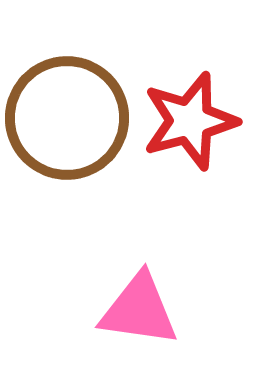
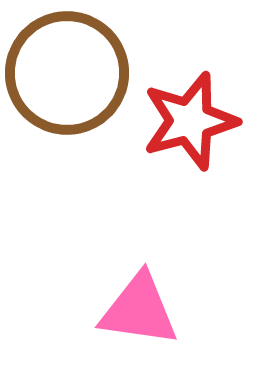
brown circle: moved 45 px up
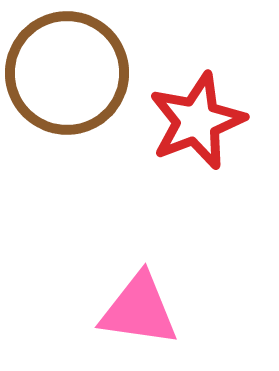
red star: moved 7 px right; rotated 6 degrees counterclockwise
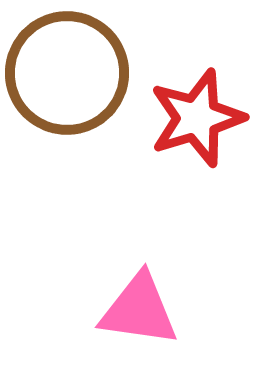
red star: moved 3 px up; rotated 4 degrees clockwise
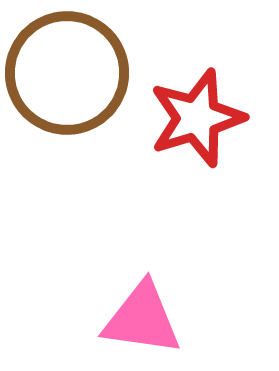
pink triangle: moved 3 px right, 9 px down
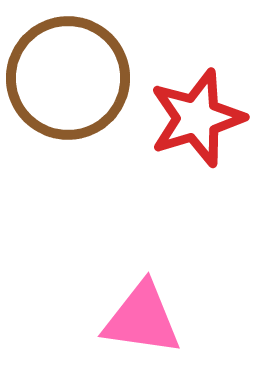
brown circle: moved 1 px right, 5 px down
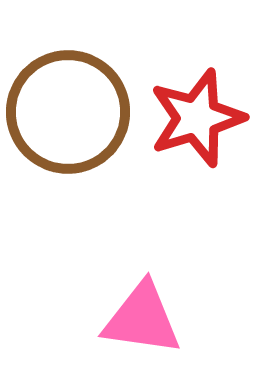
brown circle: moved 34 px down
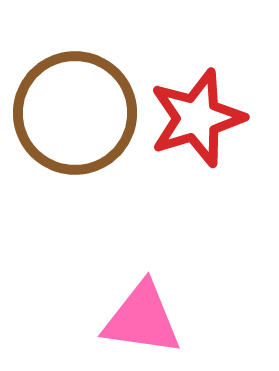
brown circle: moved 7 px right, 1 px down
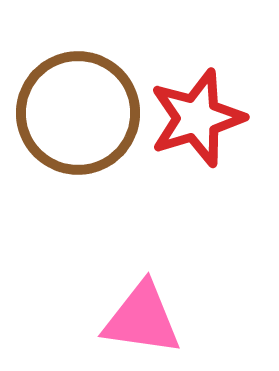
brown circle: moved 3 px right
